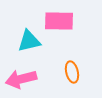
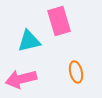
pink rectangle: rotated 72 degrees clockwise
orange ellipse: moved 4 px right
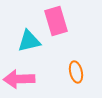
pink rectangle: moved 3 px left
pink arrow: moved 2 px left; rotated 12 degrees clockwise
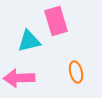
pink arrow: moved 1 px up
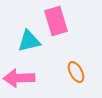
orange ellipse: rotated 15 degrees counterclockwise
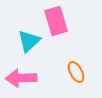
cyan triangle: rotated 30 degrees counterclockwise
pink arrow: moved 2 px right
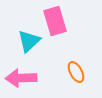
pink rectangle: moved 1 px left
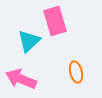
orange ellipse: rotated 15 degrees clockwise
pink arrow: moved 1 px down; rotated 24 degrees clockwise
